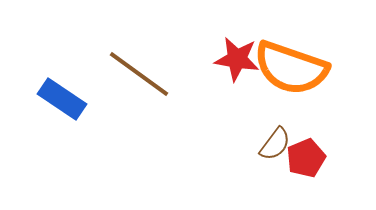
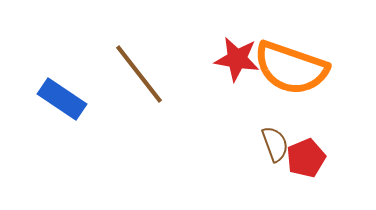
brown line: rotated 16 degrees clockwise
brown semicircle: rotated 57 degrees counterclockwise
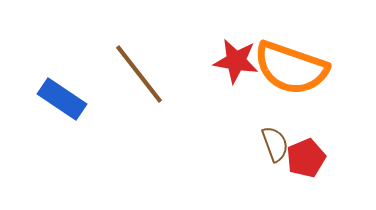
red star: moved 1 px left, 2 px down
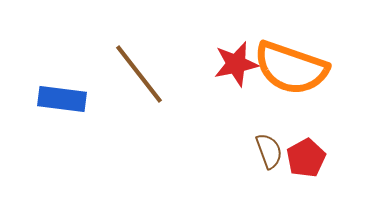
red star: moved 3 px down; rotated 21 degrees counterclockwise
blue rectangle: rotated 27 degrees counterclockwise
brown semicircle: moved 6 px left, 7 px down
red pentagon: rotated 6 degrees counterclockwise
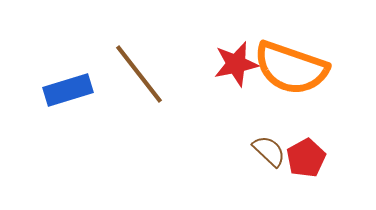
blue rectangle: moved 6 px right, 9 px up; rotated 24 degrees counterclockwise
brown semicircle: rotated 27 degrees counterclockwise
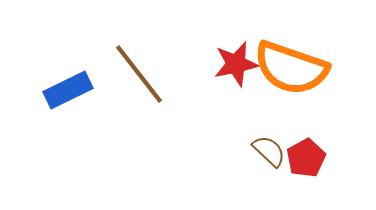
blue rectangle: rotated 9 degrees counterclockwise
